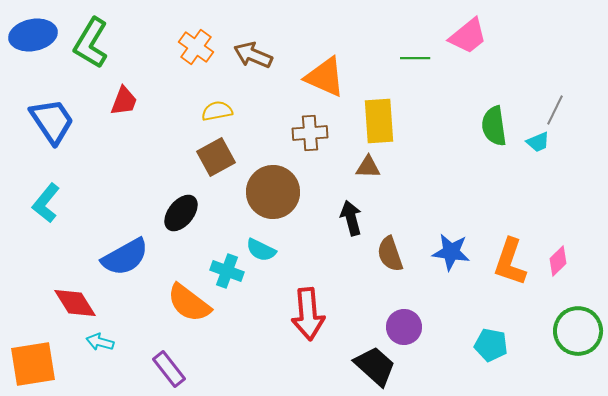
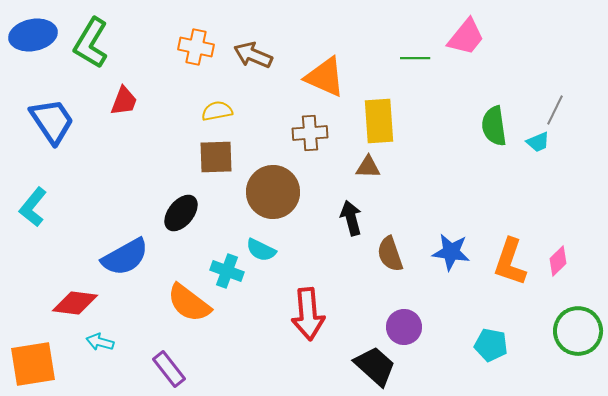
pink trapezoid: moved 2 px left, 1 px down; rotated 12 degrees counterclockwise
orange cross: rotated 24 degrees counterclockwise
brown square: rotated 27 degrees clockwise
cyan L-shape: moved 13 px left, 4 px down
red diamond: rotated 51 degrees counterclockwise
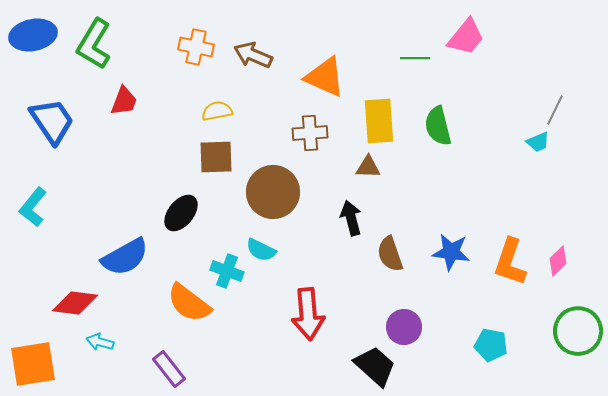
green L-shape: moved 3 px right, 1 px down
green semicircle: moved 56 px left; rotated 6 degrees counterclockwise
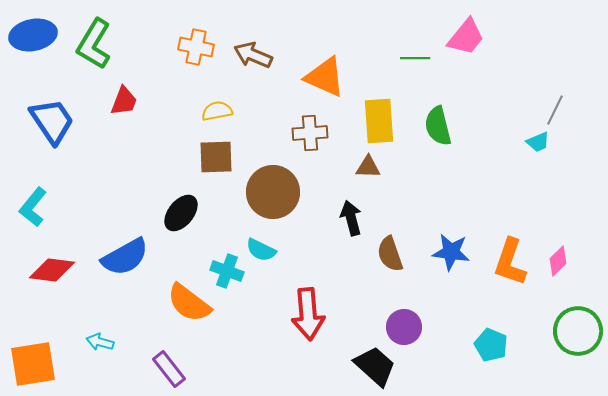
red diamond: moved 23 px left, 33 px up
cyan pentagon: rotated 12 degrees clockwise
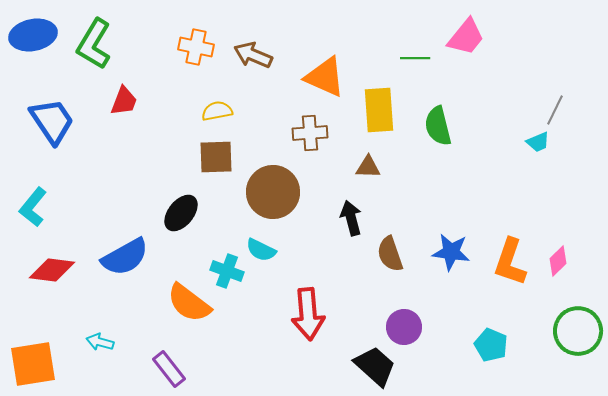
yellow rectangle: moved 11 px up
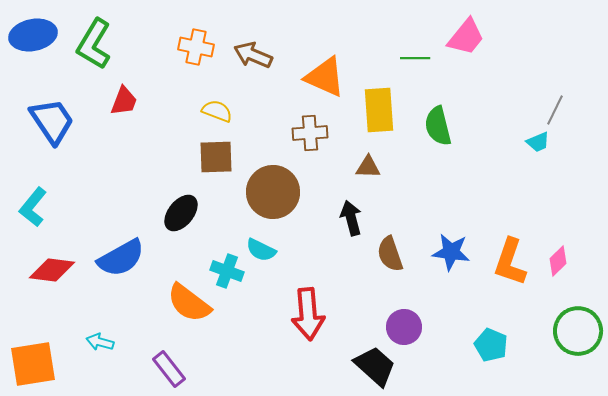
yellow semicircle: rotated 32 degrees clockwise
blue semicircle: moved 4 px left, 1 px down
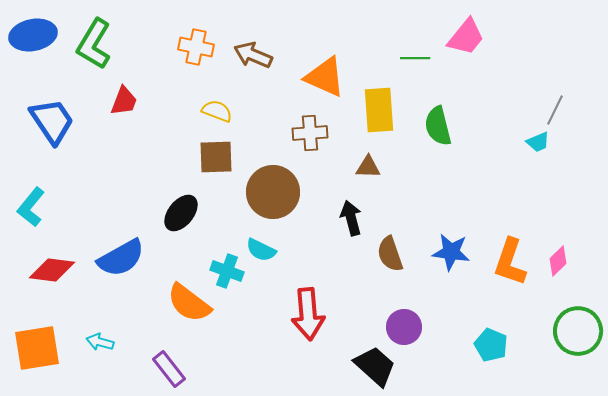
cyan L-shape: moved 2 px left
orange square: moved 4 px right, 16 px up
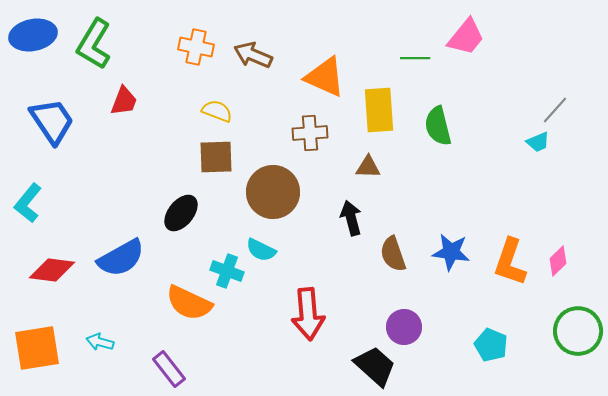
gray line: rotated 16 degrees clockwise
cyan L-shape: moved 3 px left, 4 px up
brown semicircle: moved 3 px right
orange semicircle: rotated 12 degrees counterclockwise
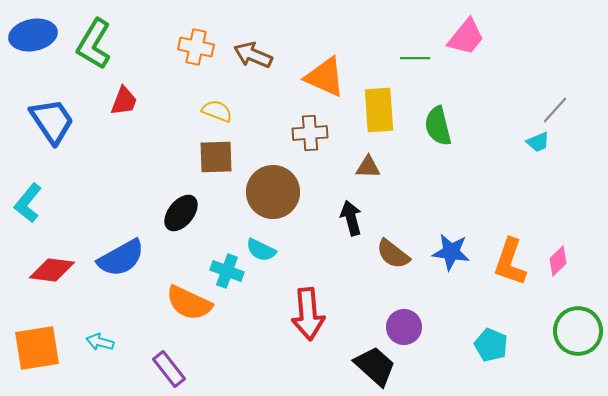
brown semicircle: rotated 33 degrees counterclockwise
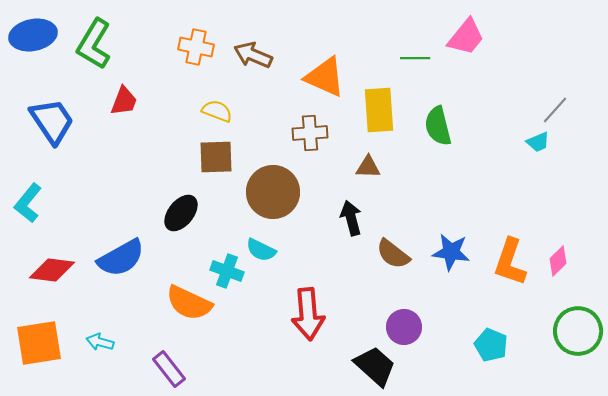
orange square: moved 2 px right, 5 px up
